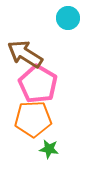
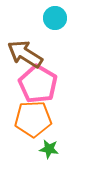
cyan circle: moved 13 px left
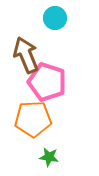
brown arrow: moved 1 px right, 1 px down; rotated 36 degrees clockwise
pink pentagon: moved 9 px right, 2 px up; rotated 12 degrees counterclockwise
green star: moved 8 px down
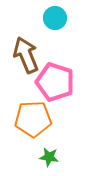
pink pentagon: moved 8 px right
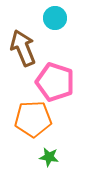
brown arrow: moved 3 px left, 7 px up
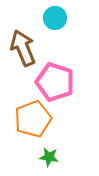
orange pentagon: rotated 18 degrees counterclockwise
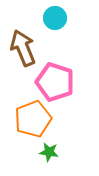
green star: moved 5 px up
